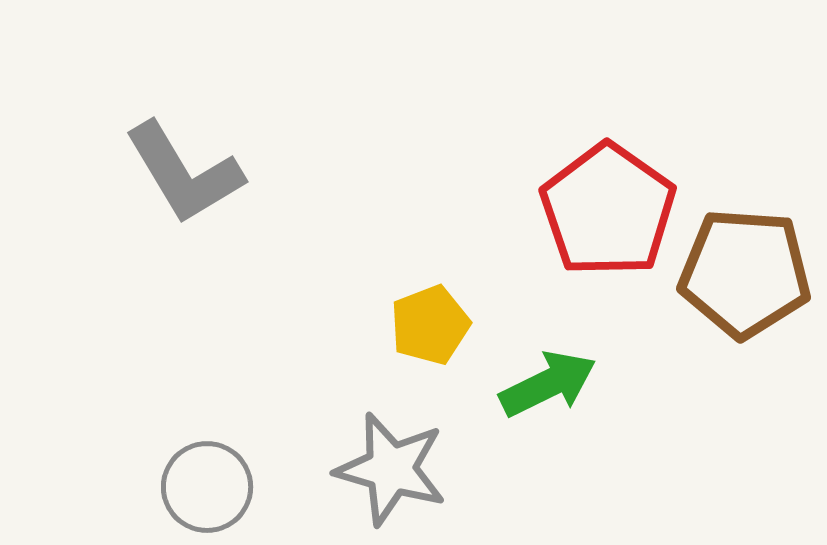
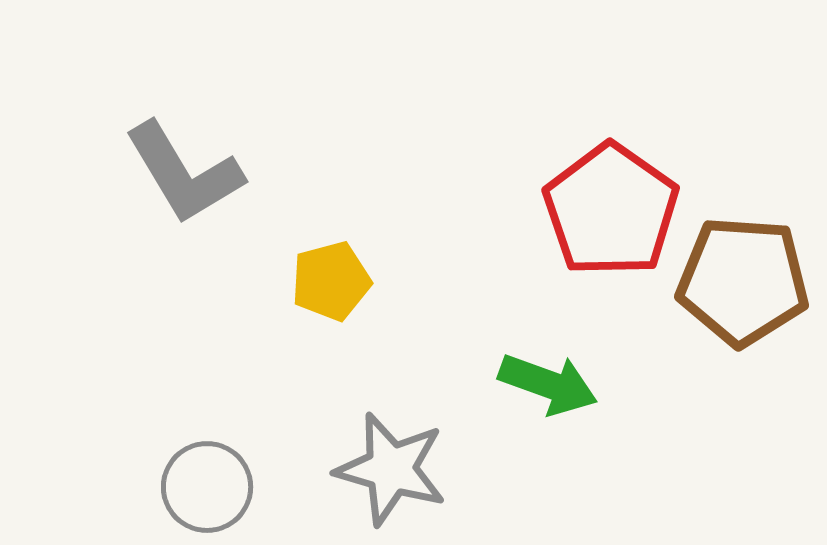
red pentagon: moved 3 px right
brown pentagon: moved 2 px left, 8 px down
yellow pentagon: moved 99 px left, 44 px up; rotated 6 degrees clockwise
green arrow: rotated 46 degrees clockwise
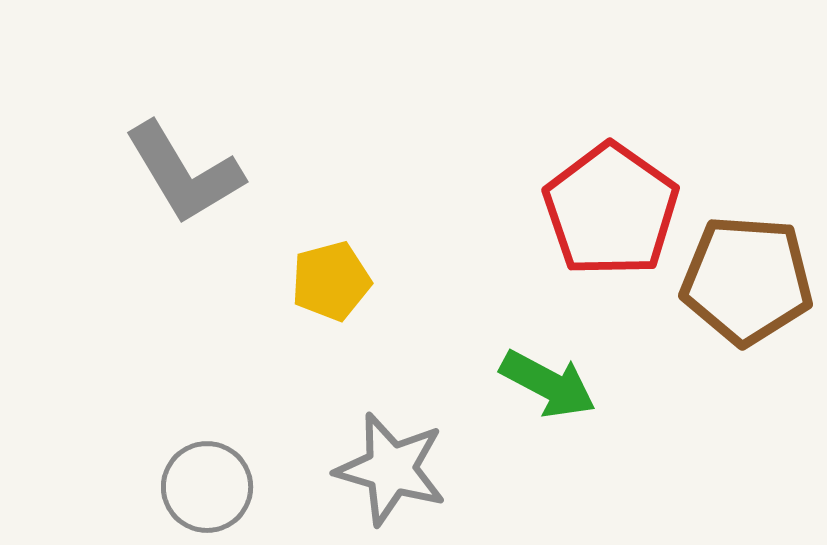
brown pentagon: moved 4 px right, 1 px up
green arrow: rotated 8 degrees clockwise
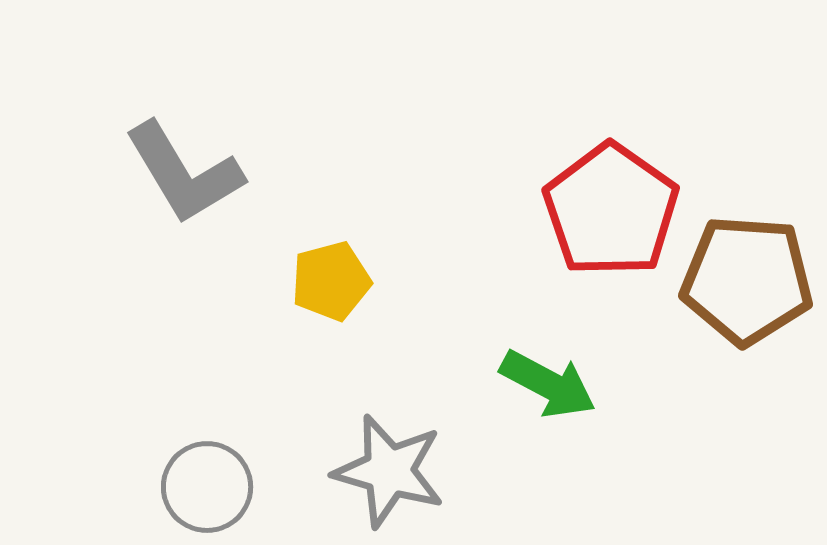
gray star: moved 2 px left, 2 px down
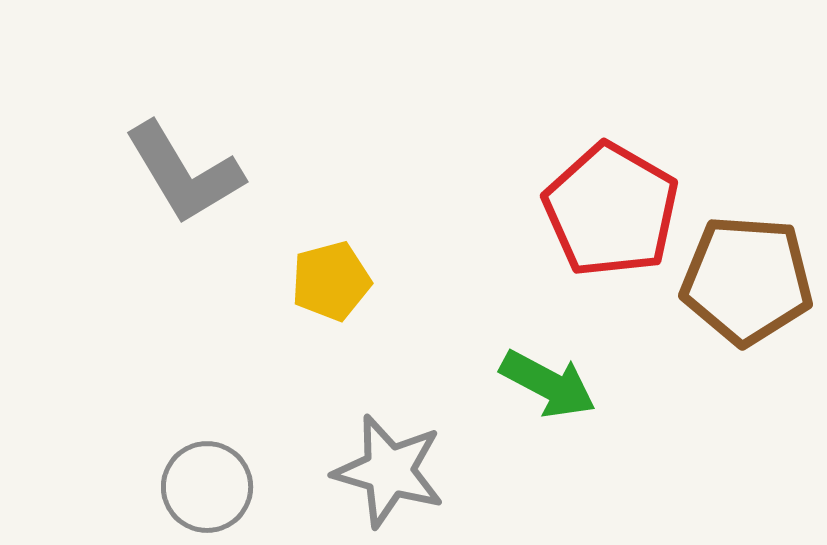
red pentagon: rotated 5 degrees counterclockwise
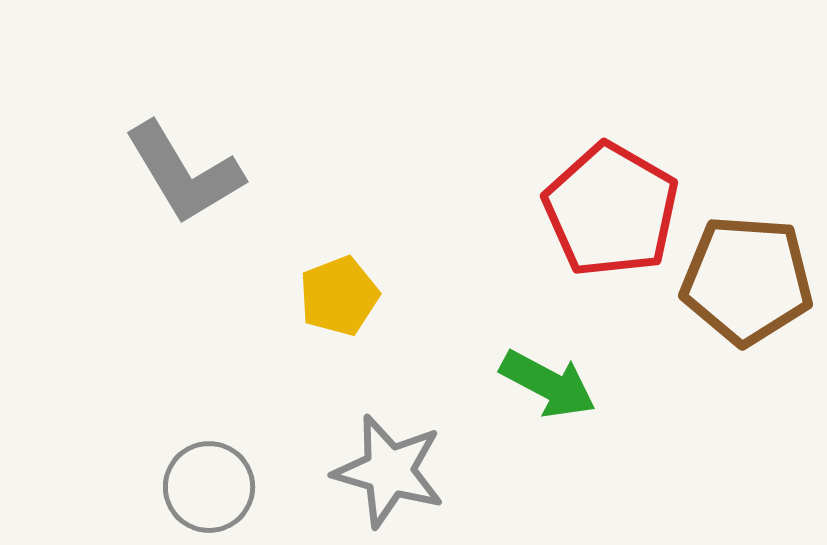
yellow pentagon: moved 8 px right, 15 px down; rotated 6 degrees counterclockwise
gray circle: moved 2 px right
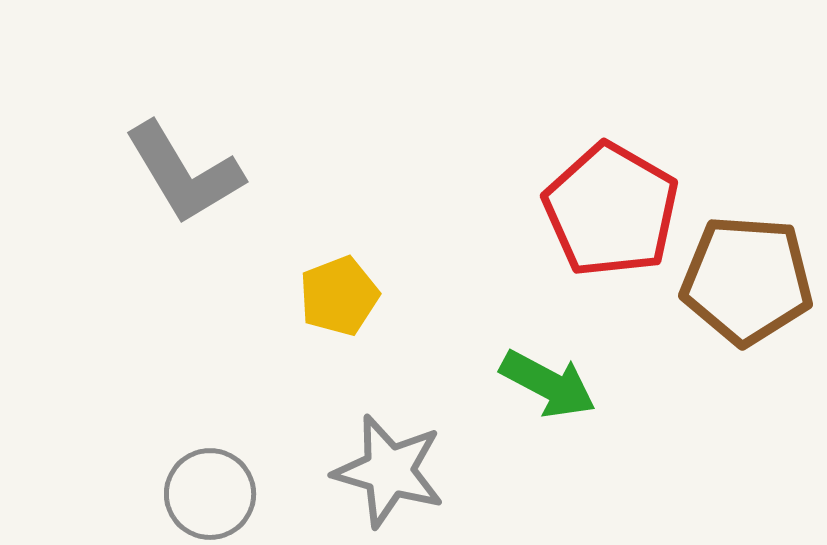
gray circle: moved 1 px right, 7 px down
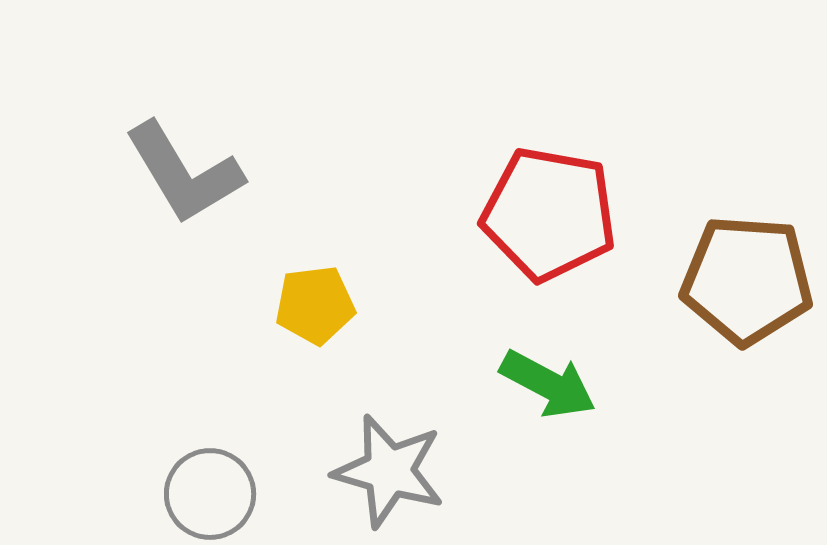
red pentagon: moved 62 px left, 4 px down; rotated 20 degrees counterclockwise
yellow pentagon: moved 24 px left, 9 px down; rotated 14 degrees clockwise
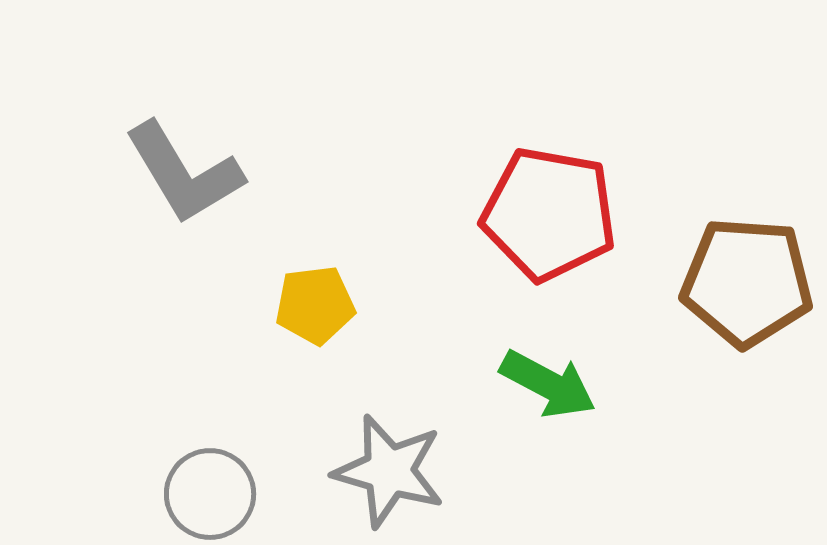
brown pentagon: moved 2 px down
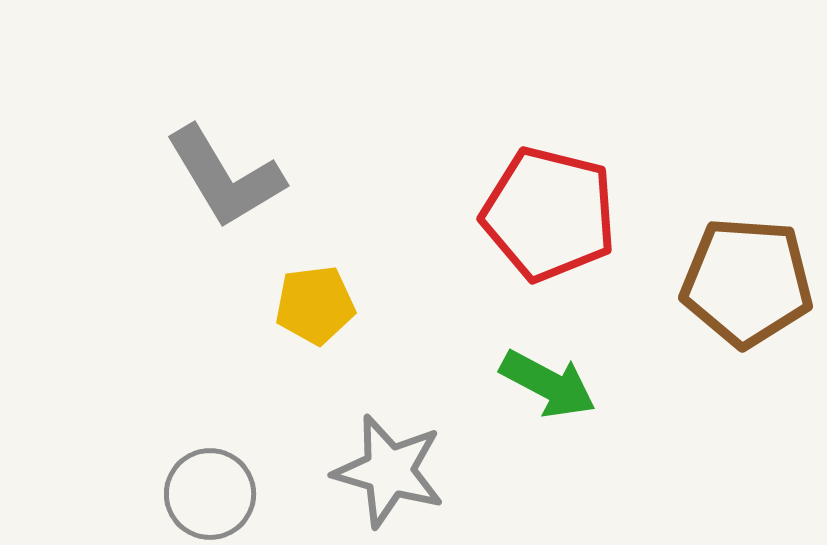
gray L-shape: moved 41 px right, 4 px down
red pentagon: rotated 4 degrees clockwise
